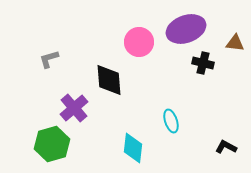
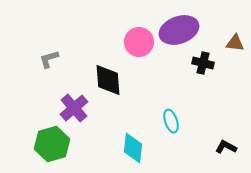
purple ellipse: moved 7 px left, 1 px down
black diamond: moved 1 px left
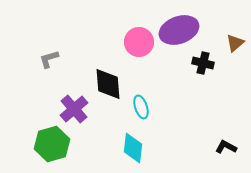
brown triangle: rotated 48 degrees counterclockwise
black diamond: moved 4 px down
purple cross: moved 1 px down
cyan ellipse: moved 30 px left, 14 px up
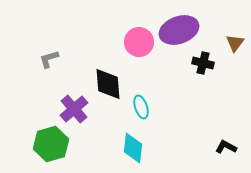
brown triangle: rotated 12 degrees counterclockwise
green hexagon: moved 1 px left
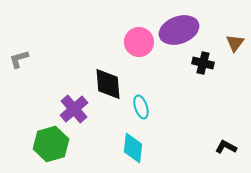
gray L-shape: moved 30 px left
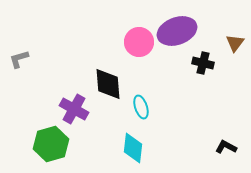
purple ellipse: moved 2 px left, 1 px down
purple cross: rotated 20 degrees counterclockwise
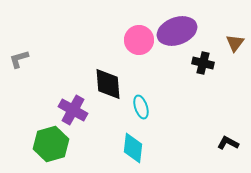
pink circle: moved 2 px up
purple cross: moved 1 px left, 1 px down
black L-shape: moved 2 px right, 4 px up
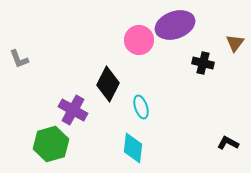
purple ellipse: moved 2 px left, 6 px up
gray L-shape: rotated 95 degrees counterclockwise
black diamond: rotated 32 degrees clockwise
